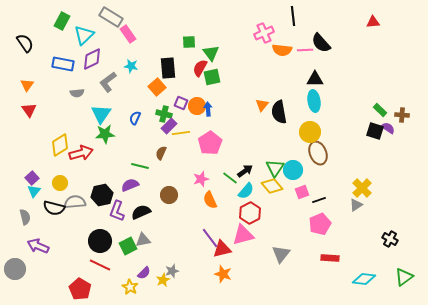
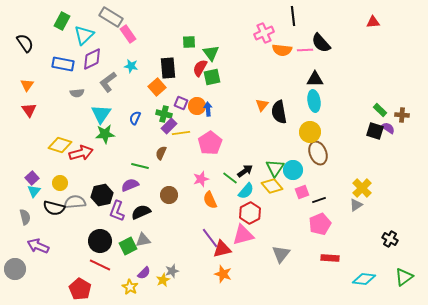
yellow diamond at (60, 145): rotated 50 degrees clockwise
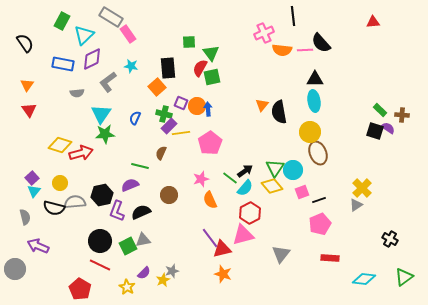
cyan semicircle at (246, 191): moved 1 px left, 3 px up
yellow star at (130, 287): moved 3 px left
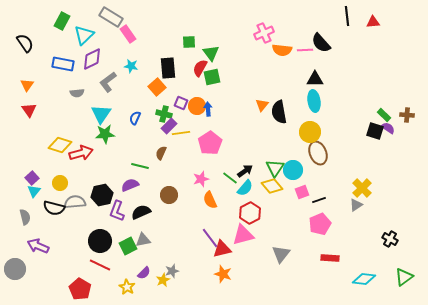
black line at (293, 16): moved 54 px right
green rectangle at (380, 110): moved 4 px right, 5 px down
brown cross at (402, 115): moved 5 px right
